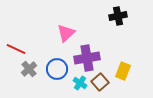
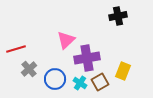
pink triangle: moved 7 px down
red line: rotated 42 degrees counterclockwise
blue circle: moved 2 px left, 10 px down
brown square: rotated 12 degrees clockwise
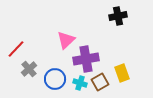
red line: rotated 30 degrees counterclockwise
purple cross: moved 1 px left, 1 px down
yellow rectangle: moved 1 px left, 2 px down; rotated 42 degrees counterclockwise
cyan cross: rotated 16 degrees counterclockwise
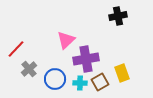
cyan cross: rotated 16 degrees counterclockwise
